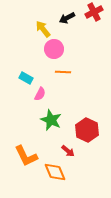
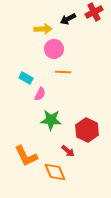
black arrow: moved 1 px right, 1 px down
yellow arrow: rotated 126 degrees clockwise
green star: rotated 20 degrees counterclockwise
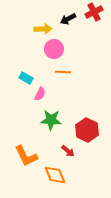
orange diamond: moved 3 px down
